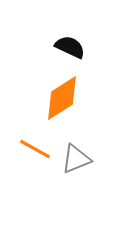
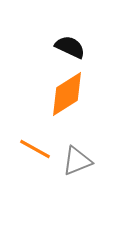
orange diamond: moved 5 px right, 4 px up
gray triangle: moved 1 px right, 2 px down
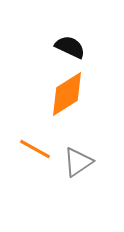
gray triangle: moved 1 px right, 1 px down; rotated 12 degrees counterclockwise
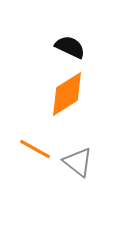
gray triangle: rotated 48 degrees counterclockwise
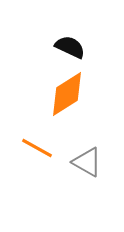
orange line: moved 2 px right, 1 px up
gray triangle: moved 9 px right; rotated 8 degrees counterclockwise
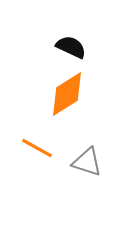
black semicircle: moved 1 px right
gray triangle: rotated 12 degrees counterclockwise
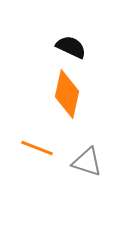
orange diamond: rotated 45 degrees counterclockwise
orange line: rotated 8 degrees counterclockwise
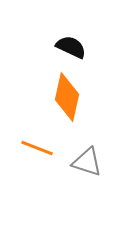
orange diamond: moved 3 px down
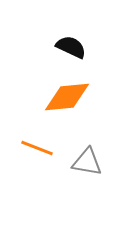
orange diamond: rotated 72 degrees clockwise
gray triangle: rotated 8 degrees counterclockwise
